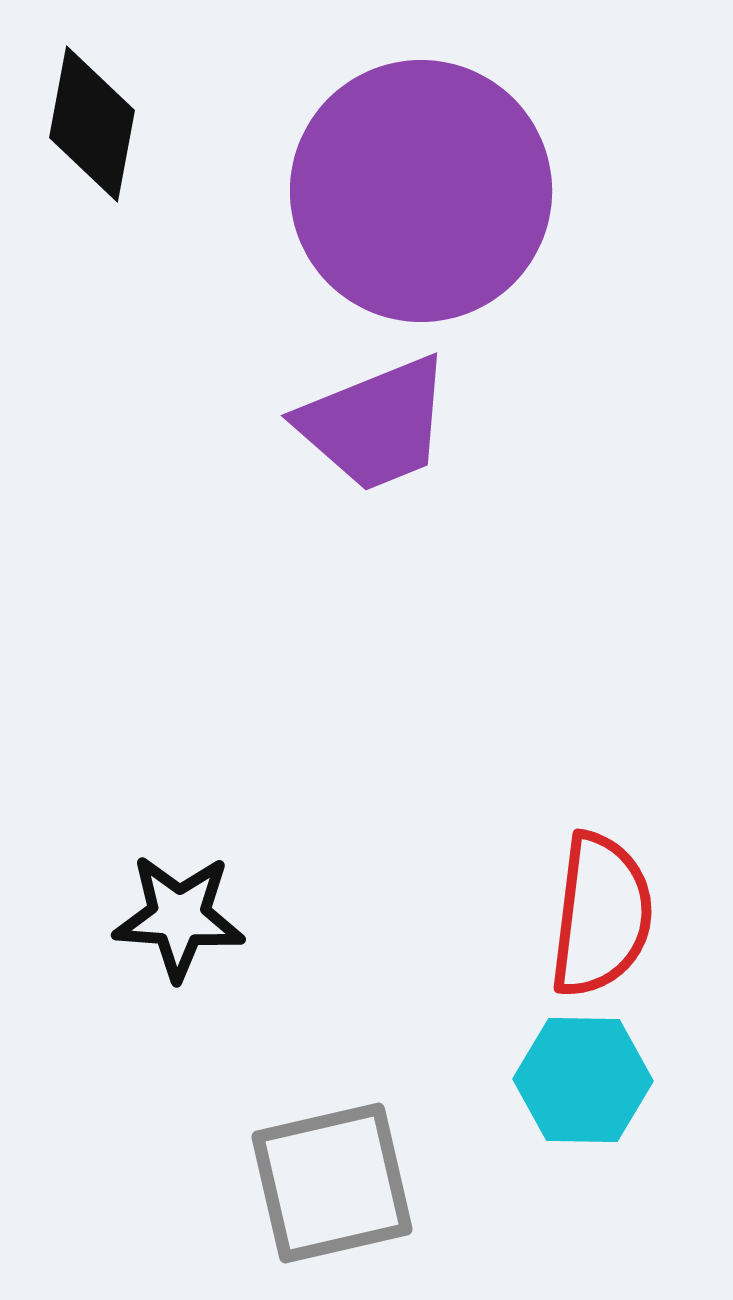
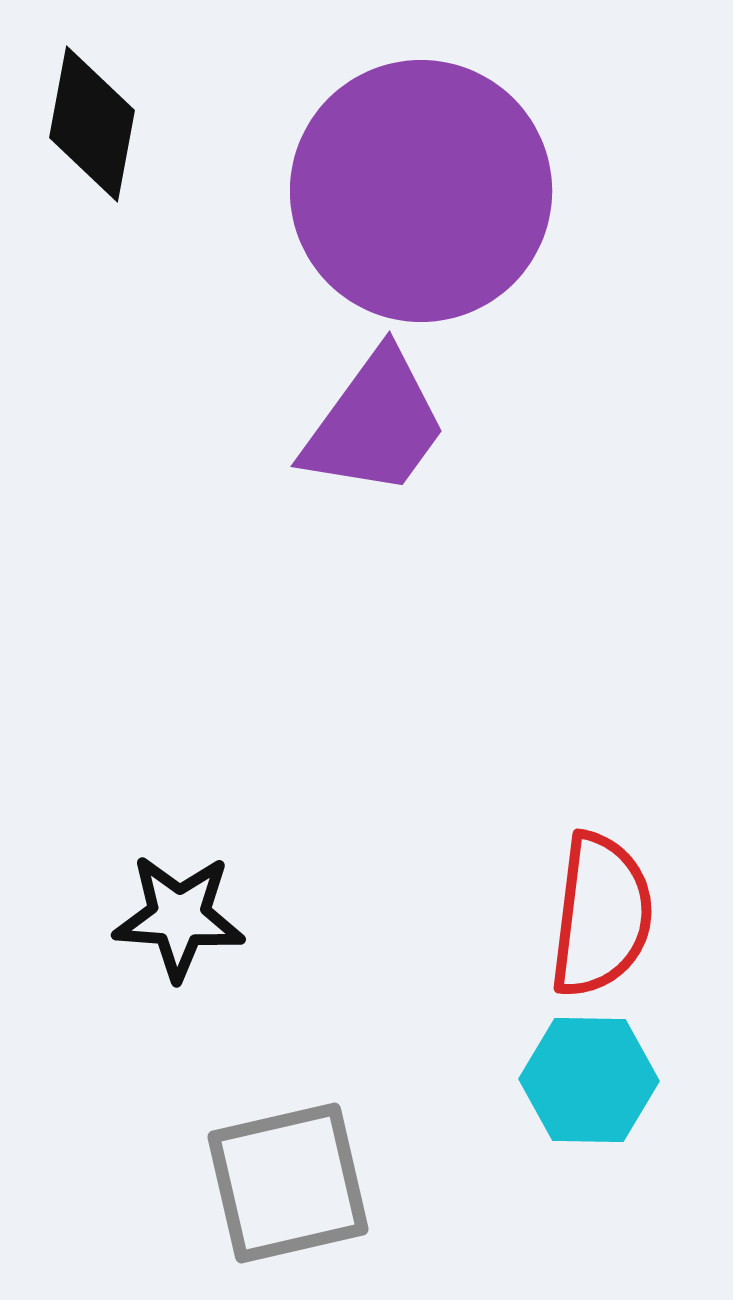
purple trapezoid: rotated 32 degrees counterclockwise
cyan hexagon: moved 6 px right
gray square: moved 44 px left
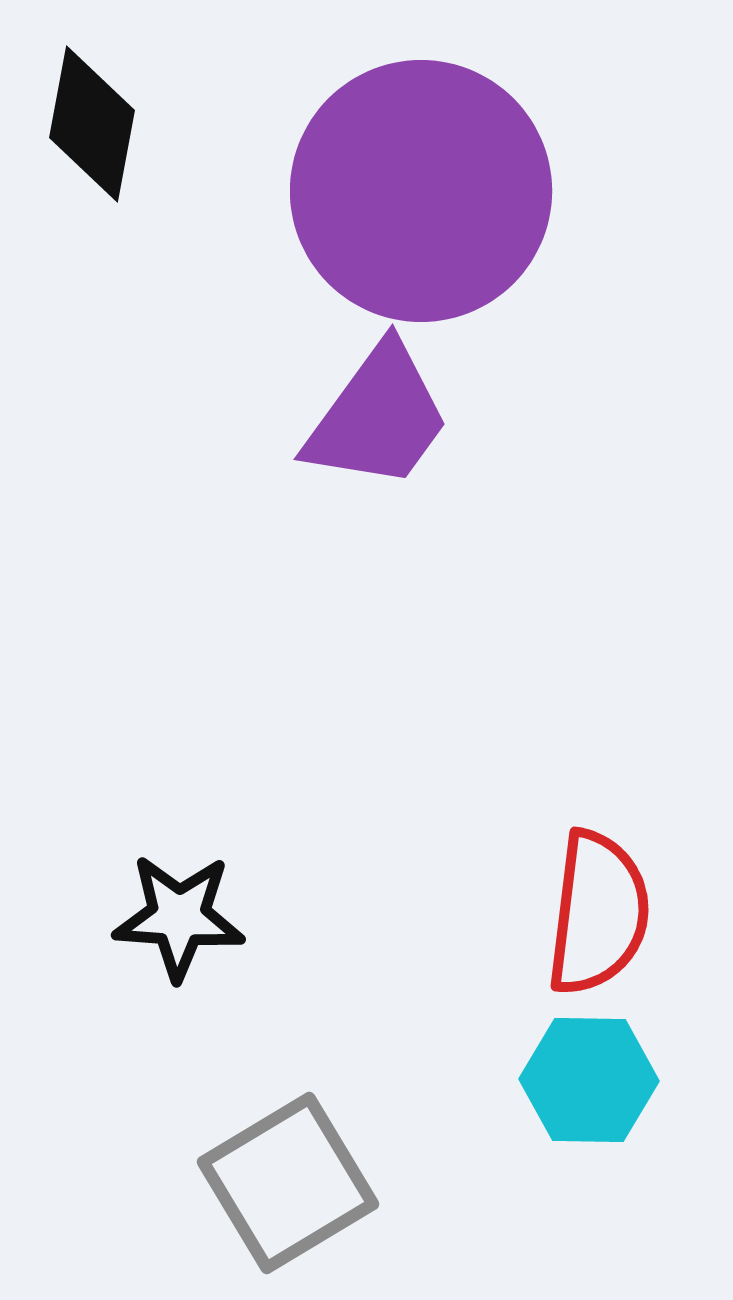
purple trapezoid: moved 3 px right, 7 px up
red semicircle: moved 3 px left, 2 px up
gray square: rotated 18 degrees counterclockwise
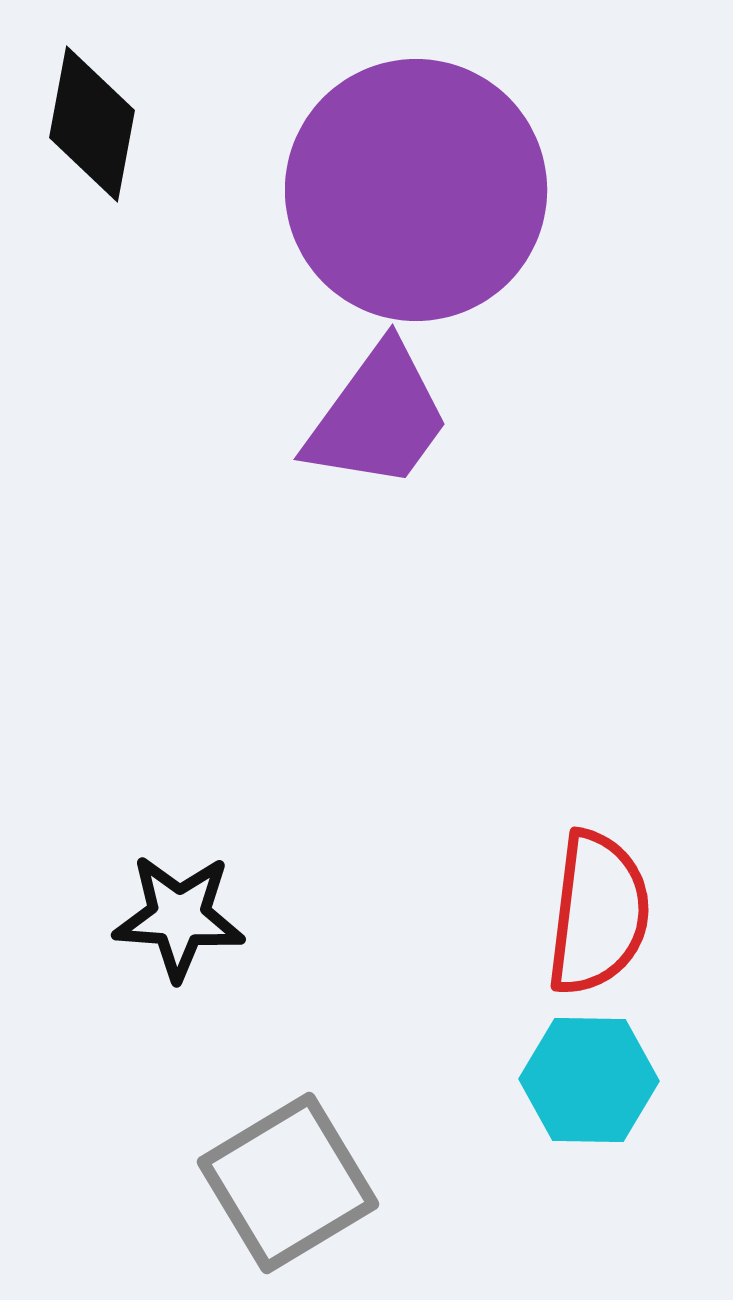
purple circle: moved 5 px left, 1 px up
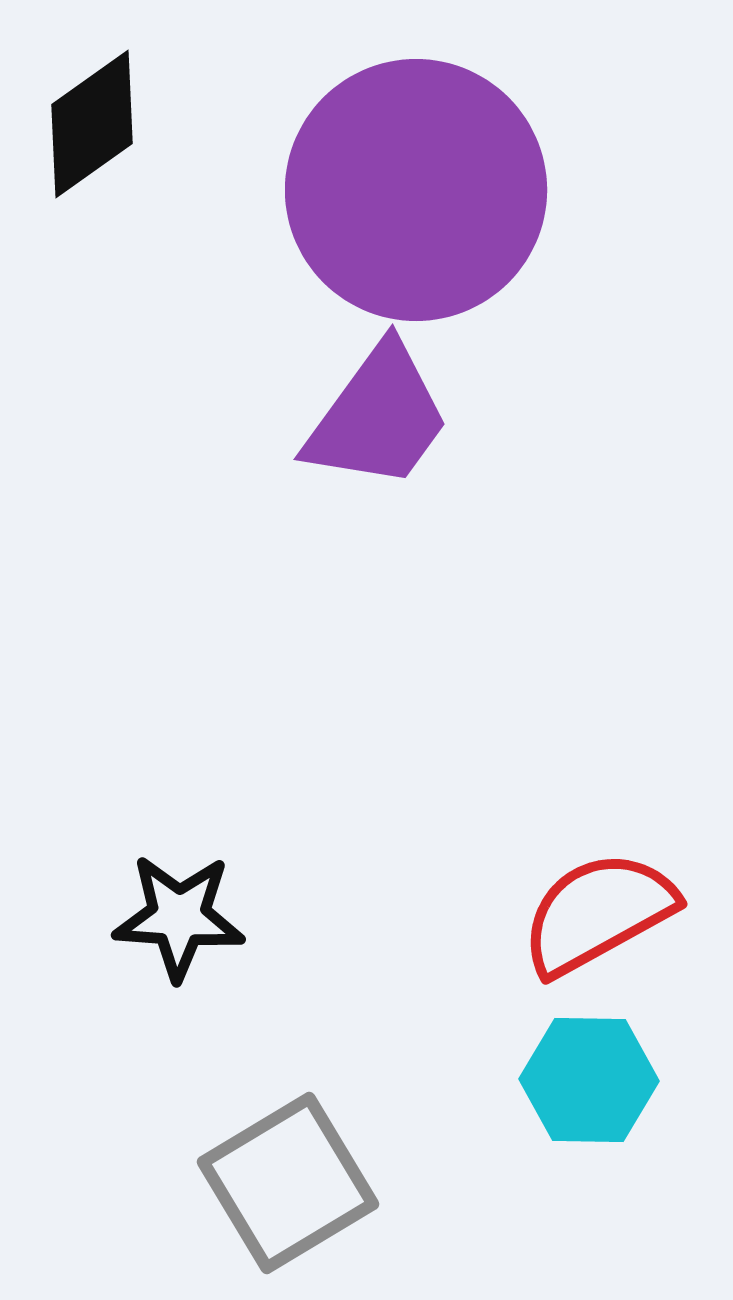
black diamond: rotated 44 degrees clockwise
red semicircle: rotated 126 degrees counterclockwise
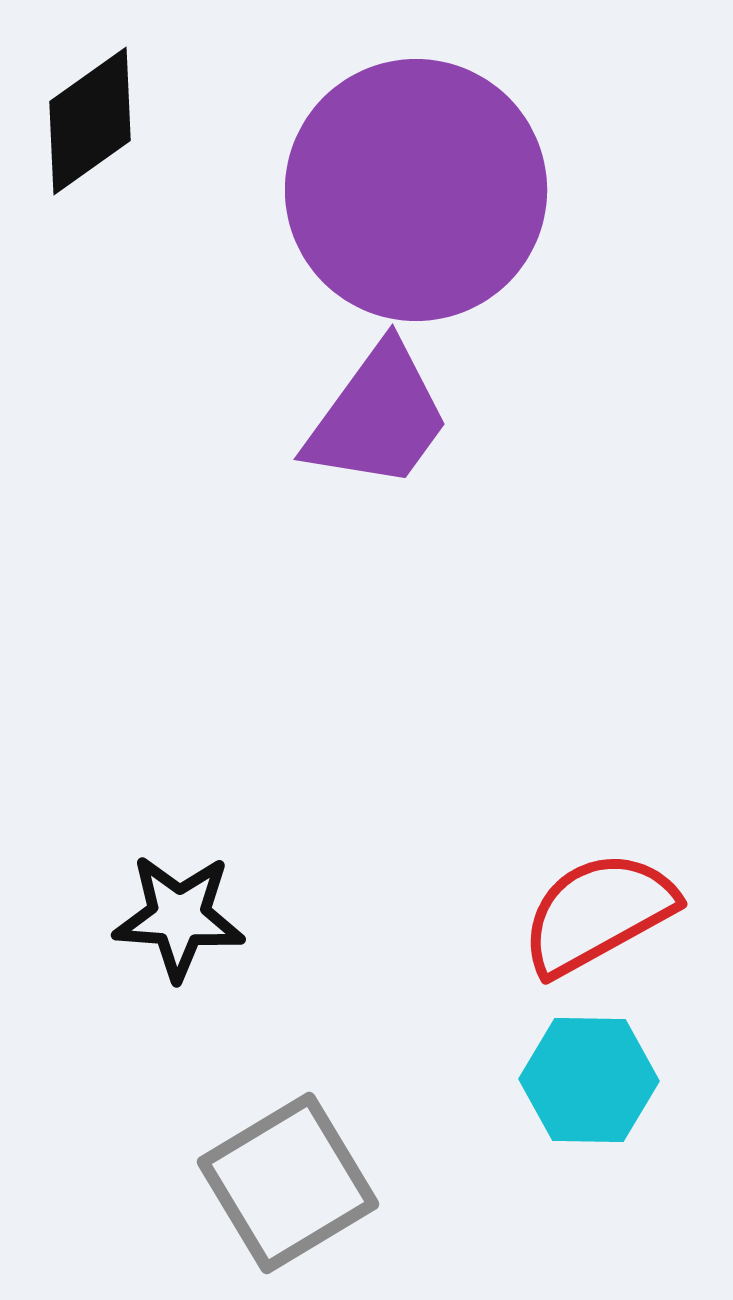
black diamond: moved 2 px left, 3 px up
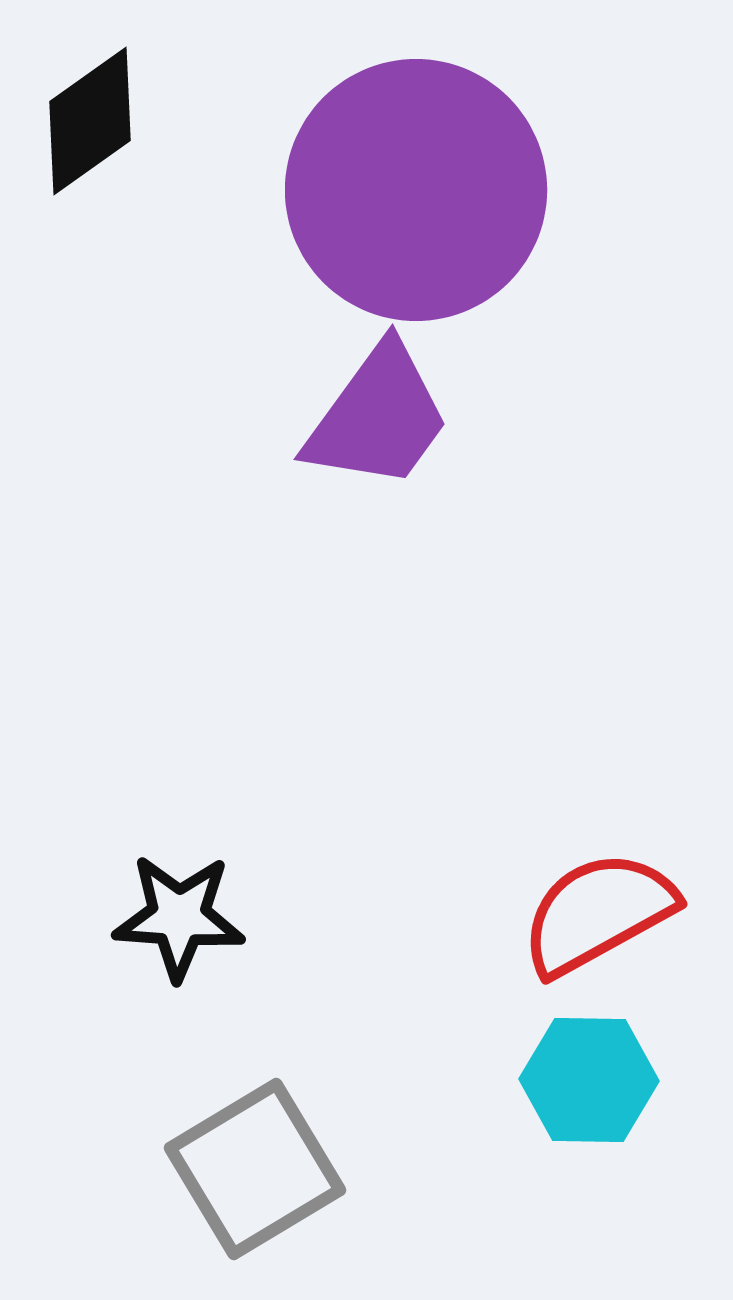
gray square: moved 33 px left, 14 px up
